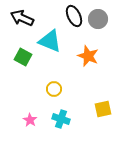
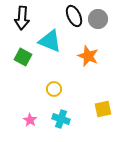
black arrow: rotated 110 degrees counterclockwise
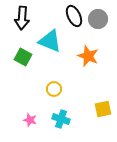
pink star: rotated 16 degrees counterclockwise
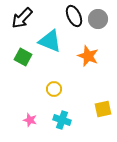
black arrow: rotated 40 degrees clockwise
cyan cross: moved 1 px right, 1 px down
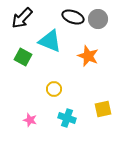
black ellipse: moved 1 px left, 1 px down; rotated 45 degrees counterclockwise
cyan cross: moved 5 px right, 2 px up
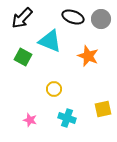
gray circle: moved 3 px right
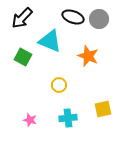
gray circle: moved 2 px left
yellow circle: moved 5 px right, 4 px up
cyan cross: moved 1 px right; rotated 24 degrees counterclockwise
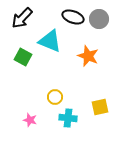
yellow circle: moved 4 px left, 12 px down
yellow square: moved 3 px left, 2 px up
cyan cross: rotated 12 degrees clockwise
